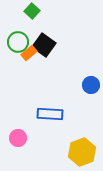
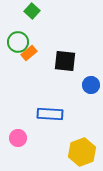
black square: moved 21 px right, 16 px down; rotated 30 degrees counterclockwise
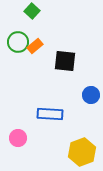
orange rectangle: moved 6 px right, 7 px up
blue circle: moved 10 px down
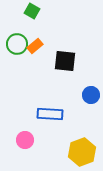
green square: rotated 14 degrees counterclockwise
green circle: moved 1 px left, 2 px down
pink circle: moved 7 px right, 2 px down
